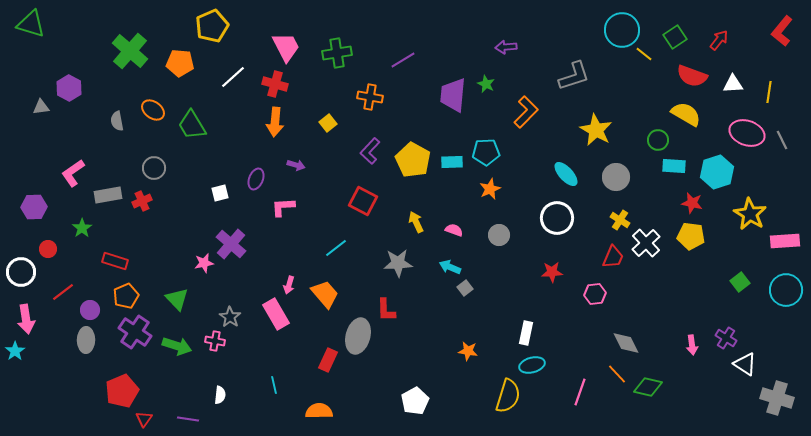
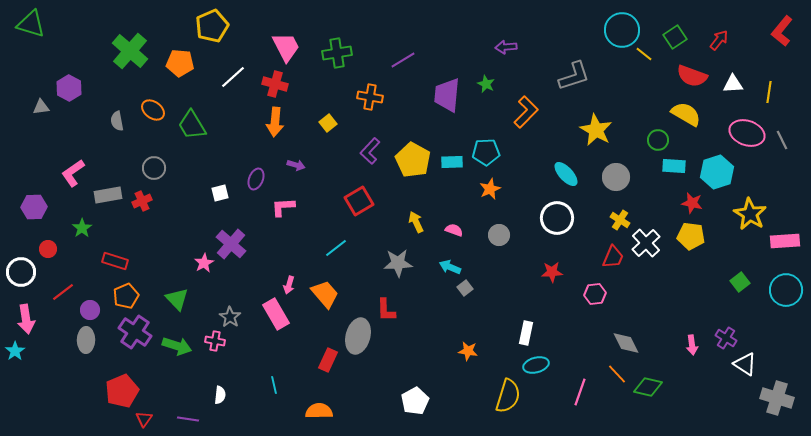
purple trapezoid at (453, 95): moved 6 px left
red square at (363, 201): moved 4 px left; rotated 32 degrees clockwise
pink star at (204, 263): rotated 18 degrees counterclockwise
cyan ellipse at (532, 365): moved 4 px right
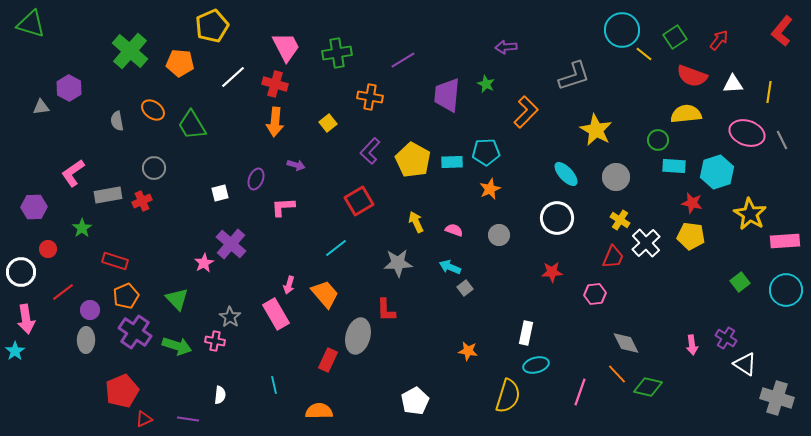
yellow semicircle at (686, 114): rotated 36 degrees counterclockwise
red triangle at (144, 419): rotated 30 degrees clockwise
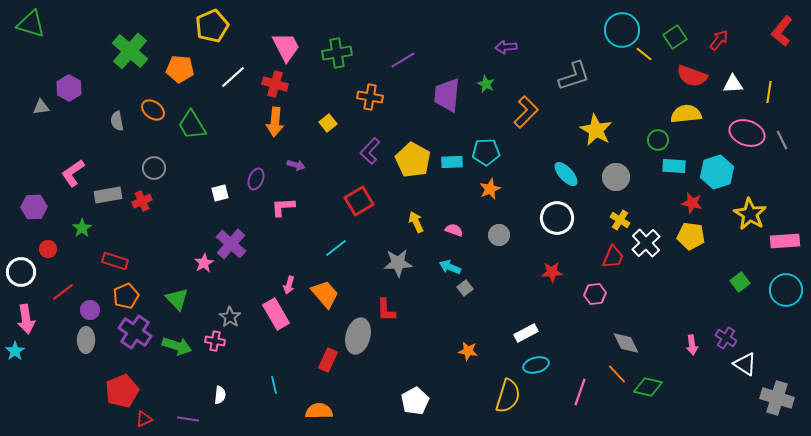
orange pentagon at (180, 63): moved 6 px down
white rectangle at (526, 333): rotated 50 degrees clockwise
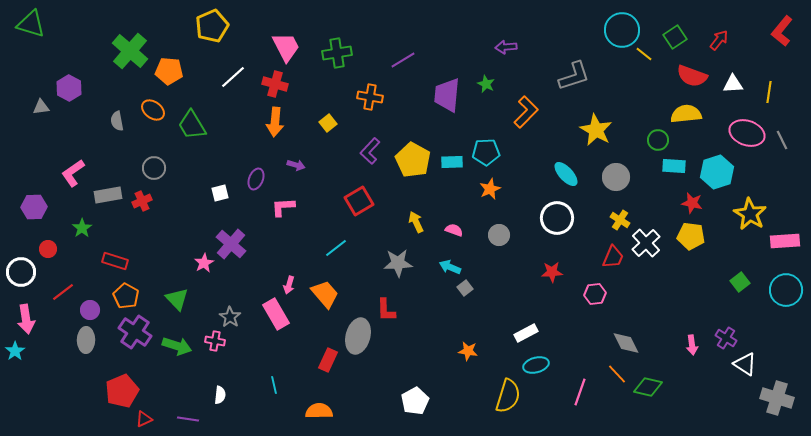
orange pentagon at (180, 69): moved 11 px left, 2 px down
orange pentagon at (126, 296): rotated 20 degrees counterclockwise
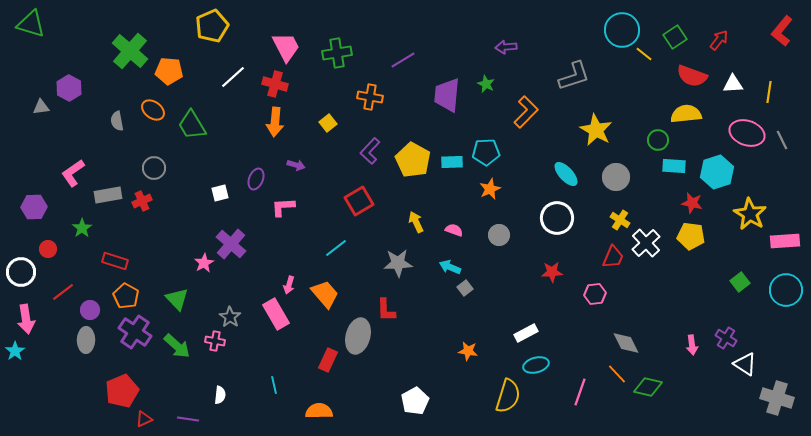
green arrow at (177, 346): rotated 24 degrees clockwise
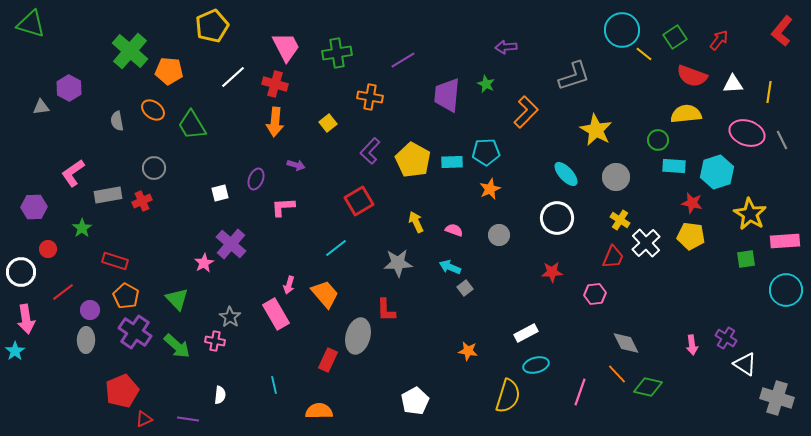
green square at (740, 282): moved 6 px right, 23 px up; rotated 30 degrees clockwise
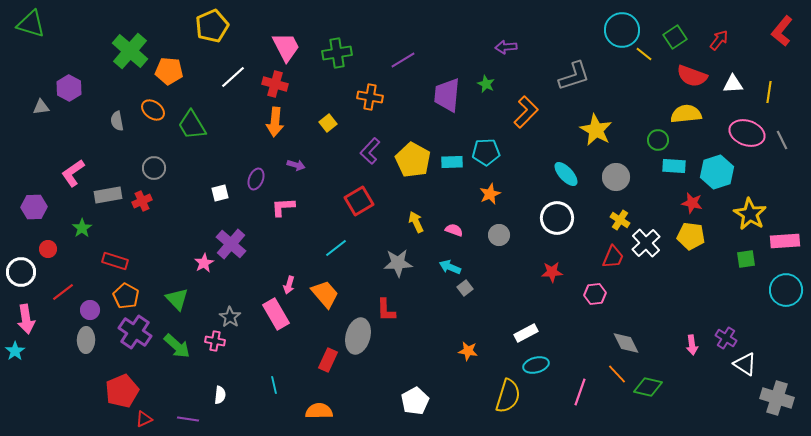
orange star at (490, 189): moved 5 px down
